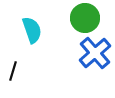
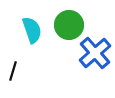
green circle: moved 16 px left, 7 px down
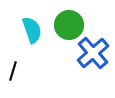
blue cross: moved 2 px left
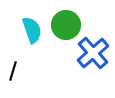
green circle: moved 3 px left
